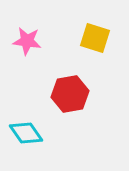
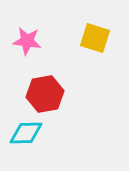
red hexagon: moved 25 px left
cyan diamond: rotated 56 degrees counterclockwise
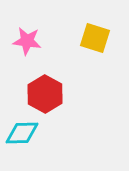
red hexagon: rotated 21 degrees counterclockwise
cyan diamond: moved 4 px left
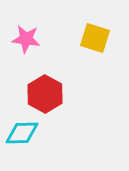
pink star: moved 1 px left, 2 px up
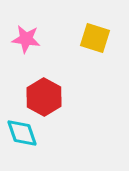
red hexagon: moved 1 px left, 3 px down
cyan diamond: rotated 72 degrees clockwise
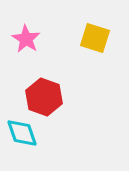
pink star: rotated 24 degrees clockwise
red hexagon: rotated 9 degrees counterclockwise
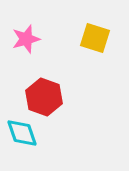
pink star: rotated 24 degrees clockwise
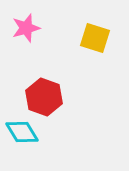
pink star: moved 11 px up
cyan diamond: moved 1 px up; rotated 12 degrees counterclockwise
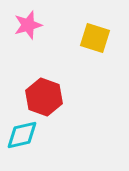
pink star: moved 2 px right, 3 px up
cyan diamond: moved 3 px down; rotated 72 degrees counterclockwise
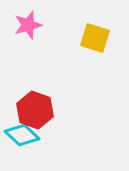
red hexagon: moved 9 px left, 13 px down
cyan diamond: rotated 56 degrees clockwise
